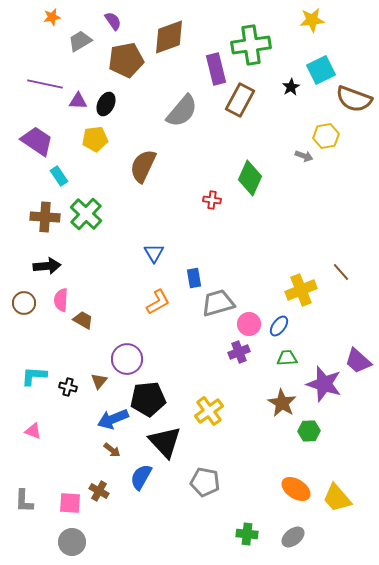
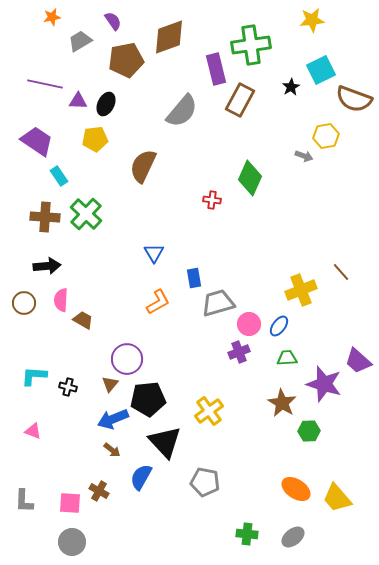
brown triangle at (99, 381): moved 11 px right, 3 px down
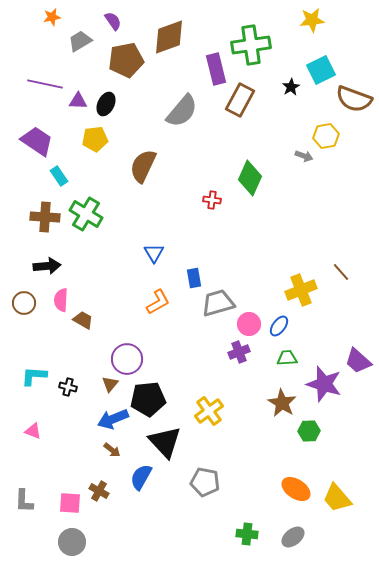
green cross at (86, 214): rotated 12 degrees counterclockwise
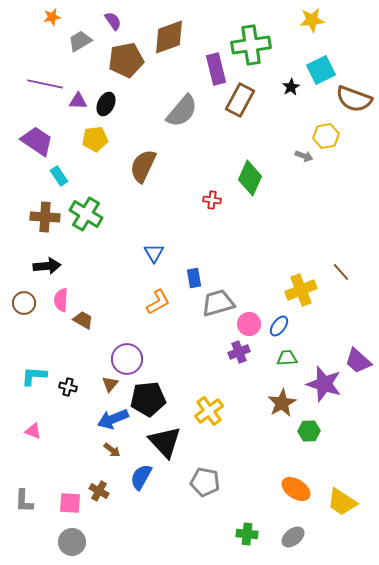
brown star at (282, 403): rotated 12 degrees clockwise
yellow trapezoid at (337, 498): moved 5 px right, 4 px down; rotated 16 degrees counterclockwise
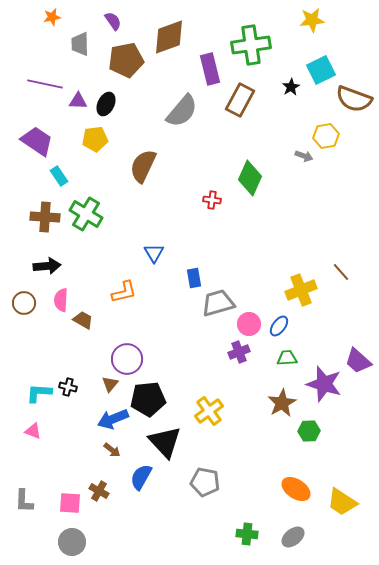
gray trapezoid at (80, 41): moved 3 px down; rotated 60 degrees counterclockwise
purple rectangle at (216, 69): moved 6 px left
orange L-shape at (158, 302): moved 34 px left, 10 px up; rotated 16 degrees clockwise
cyan L-shape at (34, 376): moved 5 px right, 17 px down
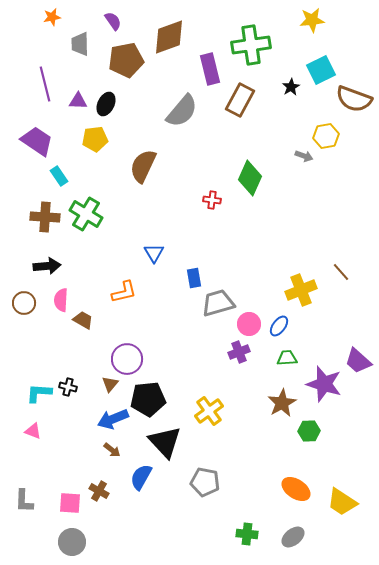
purple line at (45, 84): rotated 64 degrees clockwise
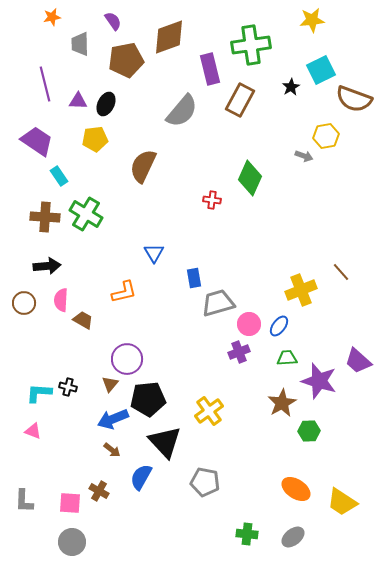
purple star at (324, 384): moved 5 px left, 3 px up
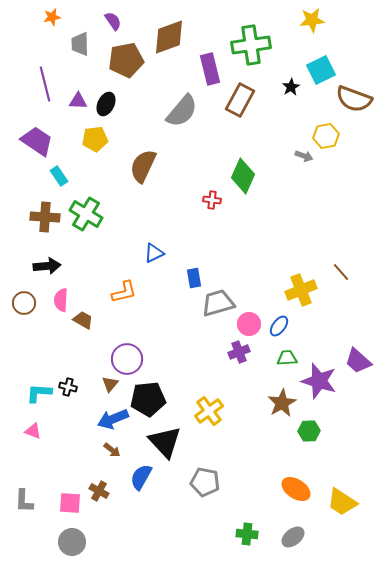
green diamond at (250, 178): moved 7 px left, 2 px up
blue triangle at (154, 253): rotated 35 degrees clockwise
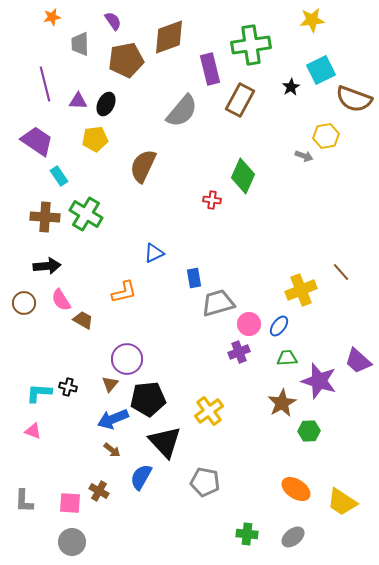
pink semicircle at (61, 300): rotated 35 degrees counterclockwise
